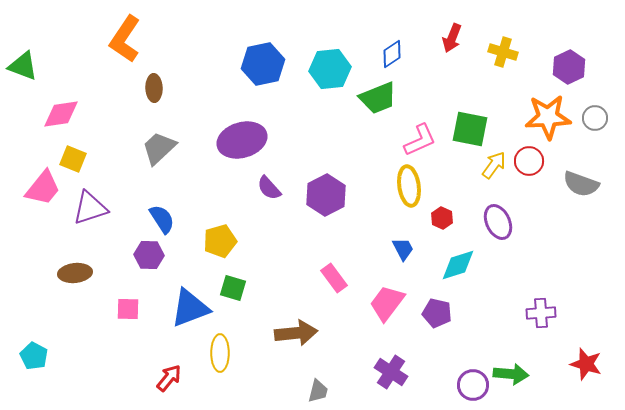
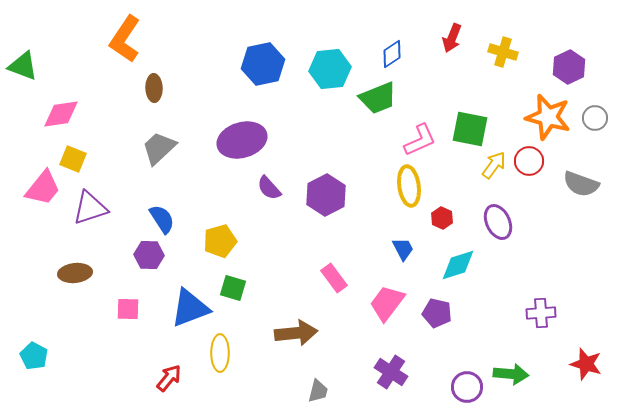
orange star at (548, 117): rotated 18 degrees clockwise
purple circle at (473, 385): moved 6 px left, 2 px down
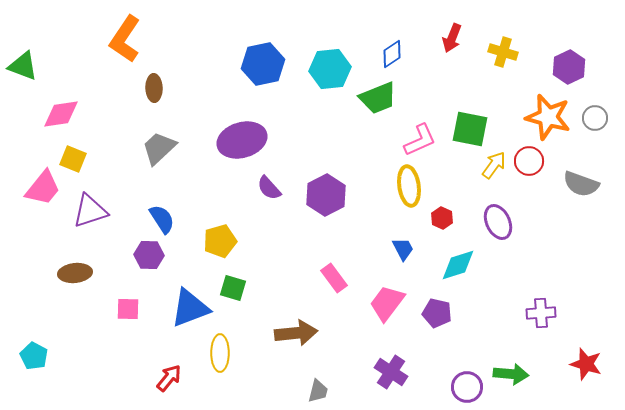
purple triangle at (90, 208): moved 3 px down
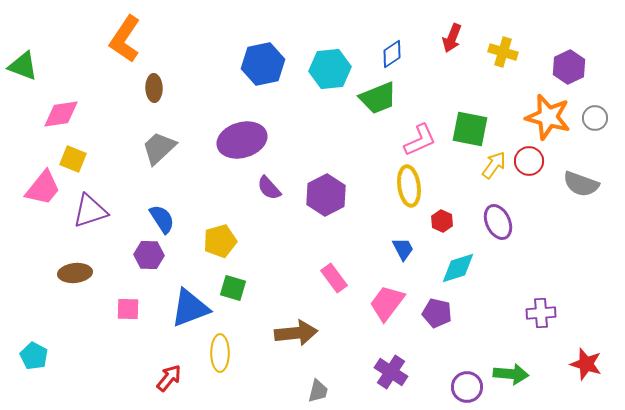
red hexagon at (442, 218): moved 3 px down
cyan diamond at (458, 265): moved 3 px down
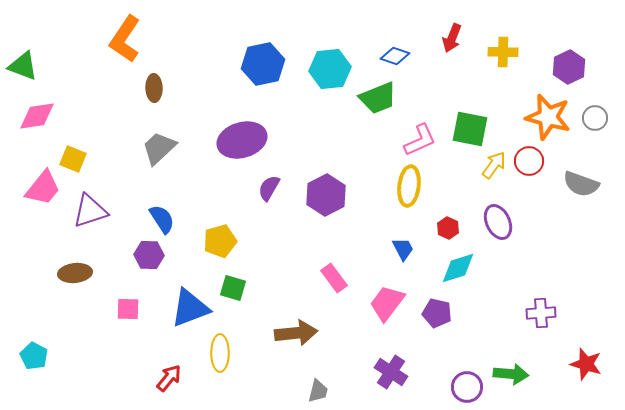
yellow cross at (503, 52): rotated 16 degrees counterclockwise
blue diamond at (392, 54): moved 3 px right, 2 px down; rotated 52 degrees clockwise
pink diamond at (61, 114): moved 24 px left, 2 px down
yellow ellipse at (409, 186): rotated 15 degrees clockwise
purple semicircle at (269, 188): rotated 72 degrees clockwise
red hexagon at (442, 221): moved 6 px right, 7 px down
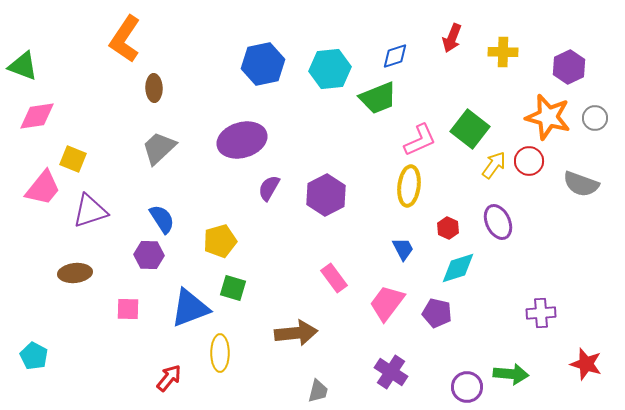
blue diamond at (395, 56): rotated 36 degrees counterclockwise
green square at (470, 129): rotated 27 degrees clockwise
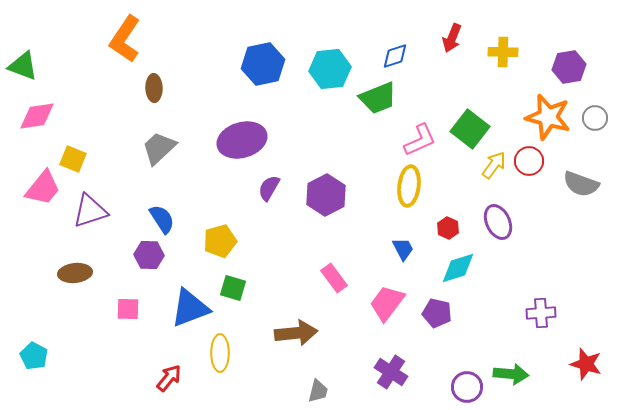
purple hexagon at (569, 67): rotated 16 degrees clockwise
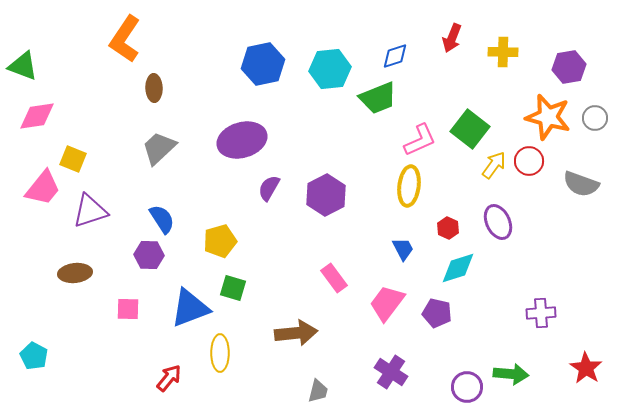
red star at (586, 364): moved 4 px down; rotated 16 degrees clockwise
